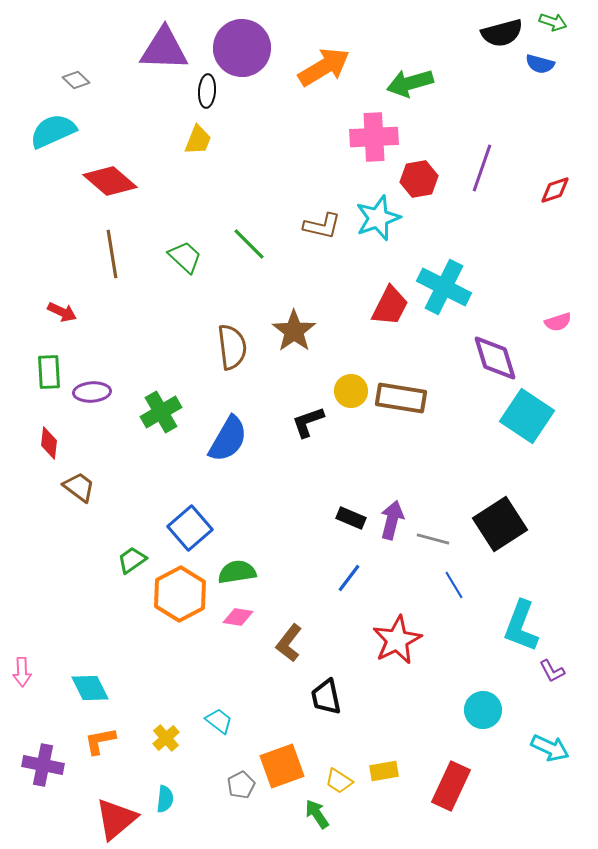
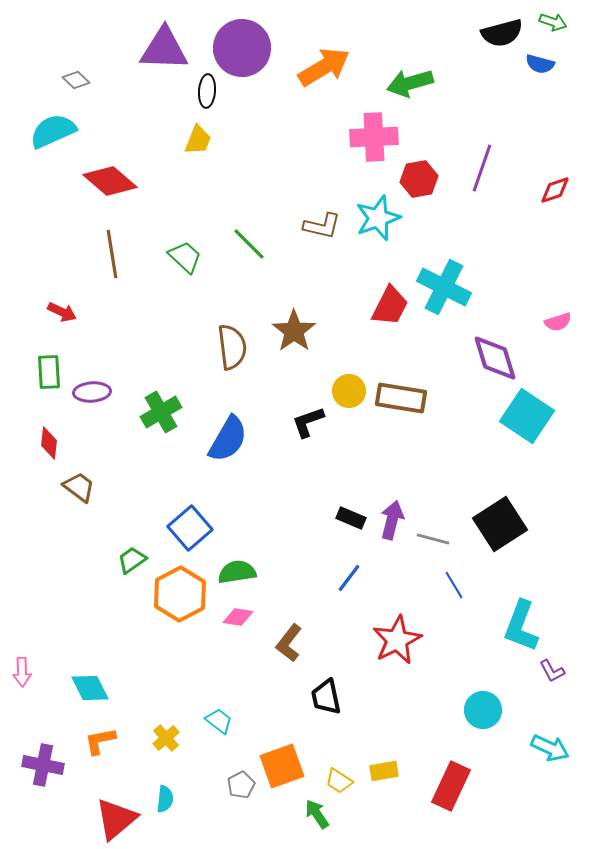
yellow circle at (351, 391): moved 2 px left
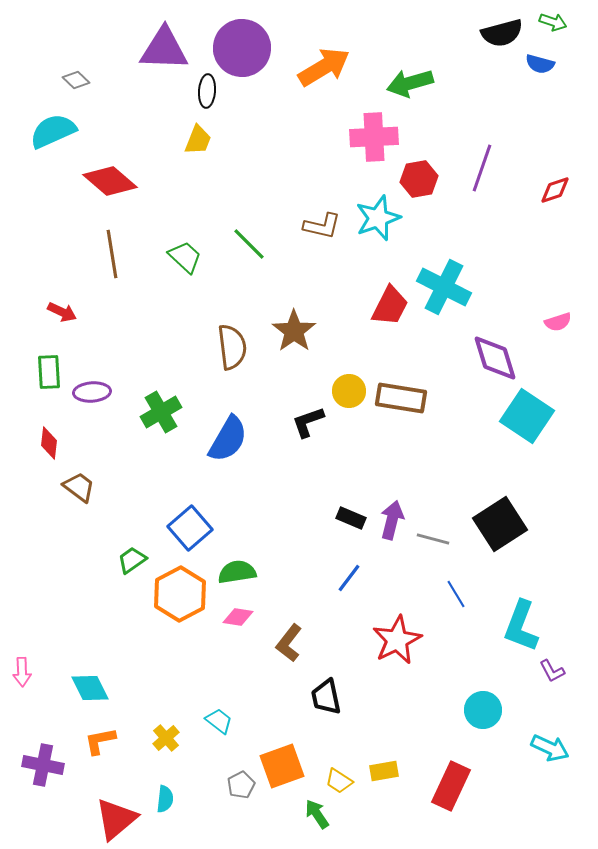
blue line at (454, 585): moved 2 px right, 9 px down
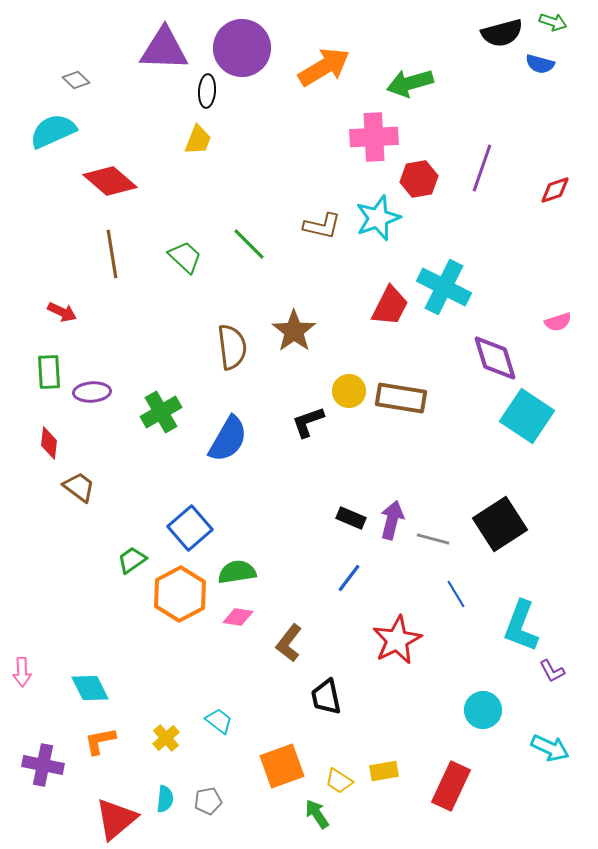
gray pentagon at (241, 785): moved 33 px left, 16 px down; rotated 16 degrees clockwise
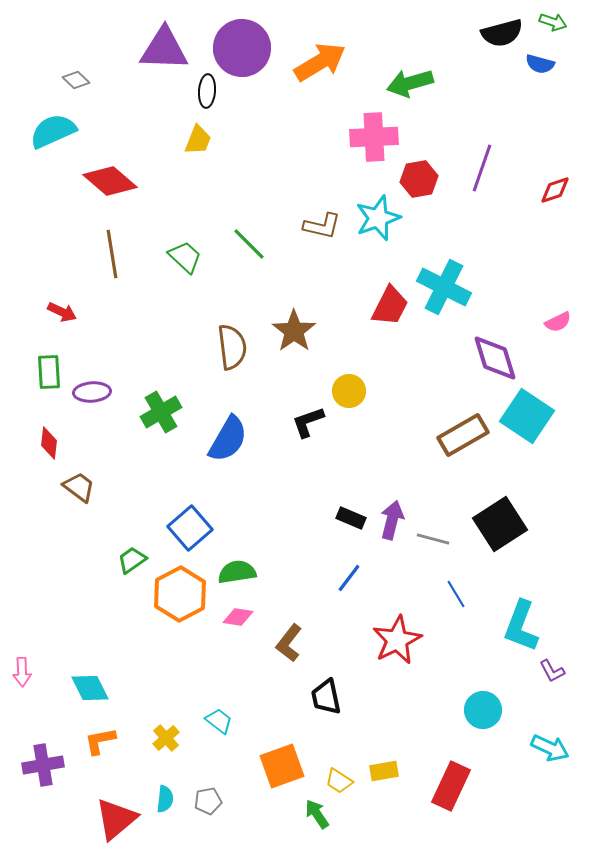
orange arrow at (324, 67): moved 4 px left, 5 px up
pink semicircle at (558, 322): rotated 8 degrees counterclockwise
brown rectangle at (401, 398): moved 62 px right, 37 px down; rotated 39 degrees counterclockwise
purple cross at (43, 765): rotated 21 degrees counterclockwise
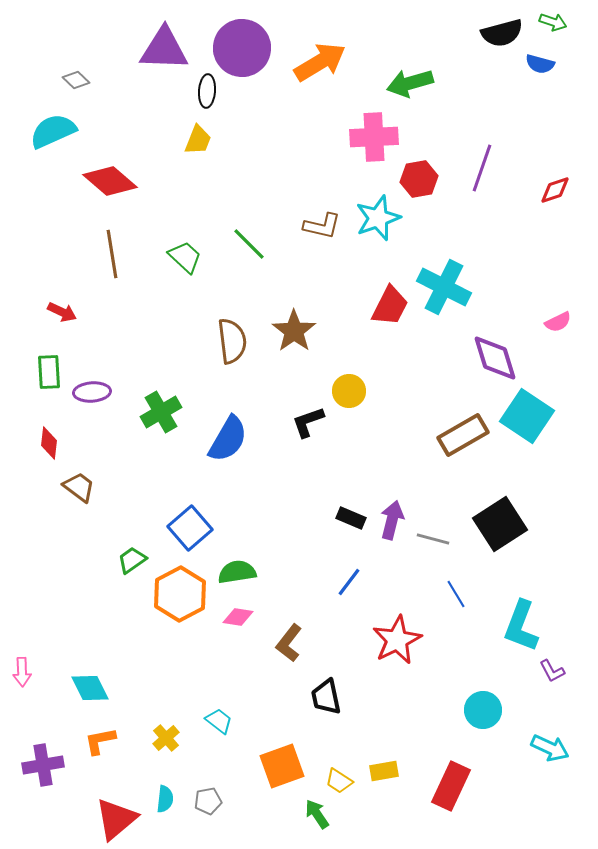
brown semicircle at (232, 347): moved 6 px up
blue line at (349, 578): moved 4 px down
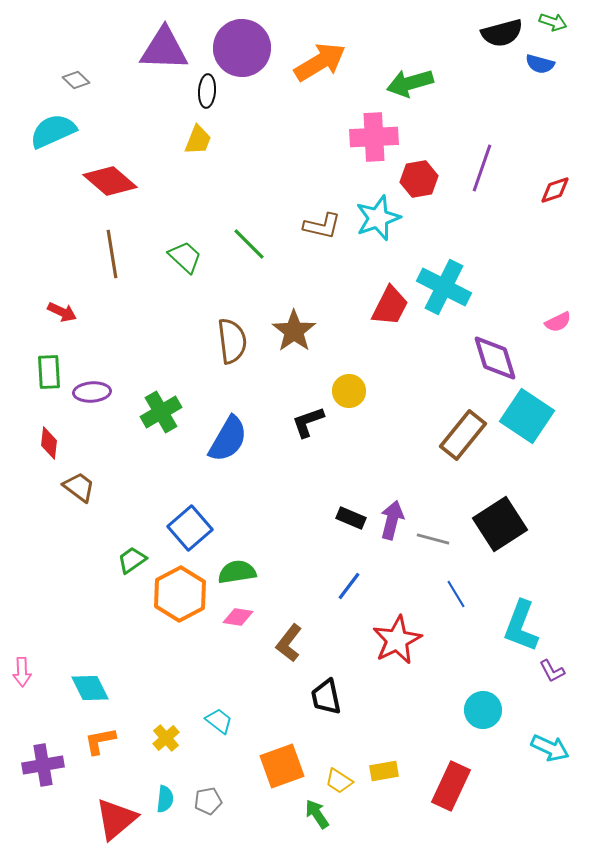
brown rectangle at (463, 435): rotated 21 degrees counterclockwise
blue line at (349, 582): moved 4 px down
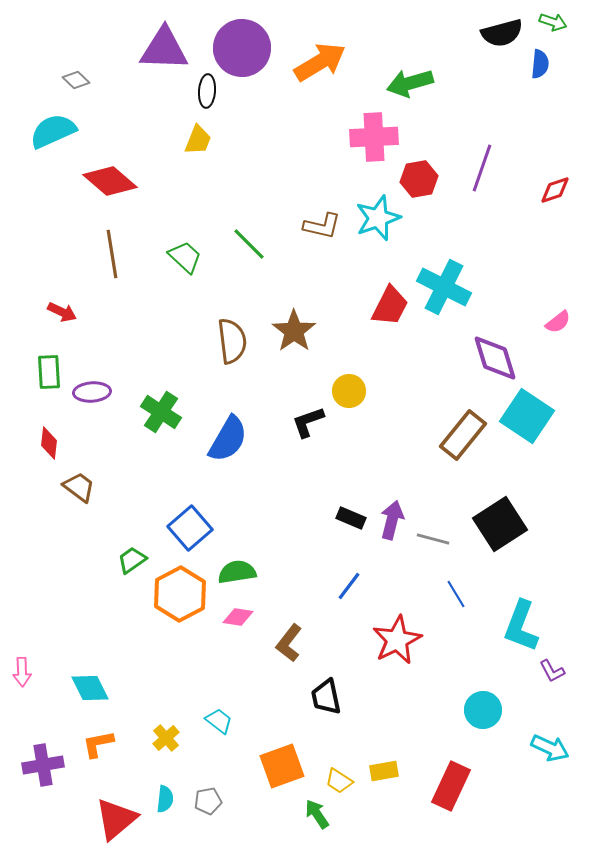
blue semicircle at (540, 64): rotated 100 degrees counterclockwise
pink semicircle at (558, 322): rotated 12 degrees counterclockwise
green cross at (161, 412): rotated 27 degrees counterclockwise
orange L-shape at (100, 741): moved 2 px left, 3 px down
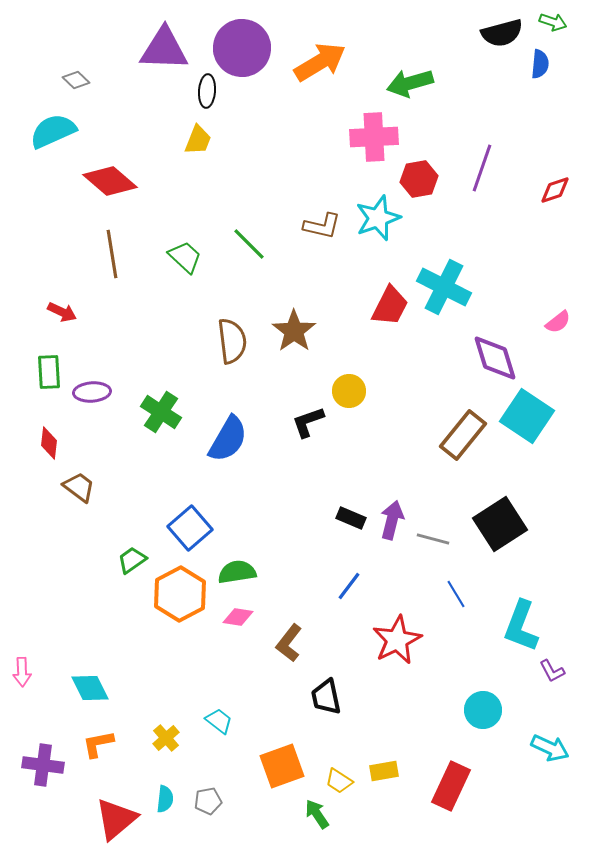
purple cross at (43, 765): rotated 18 degrees clockwise
